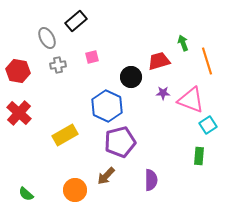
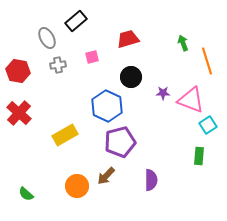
red trapezoid: moved 31 px left, 22 px up
orange circle: moved 2 px right, 4 px up
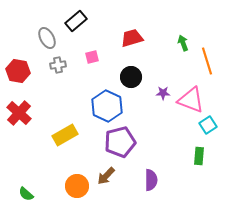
red trapezoid: moved 4 px right, 1 px up
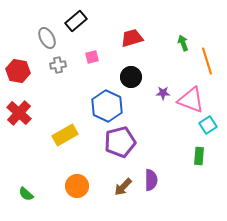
brown arrow: moved 17 px right, 11 px down
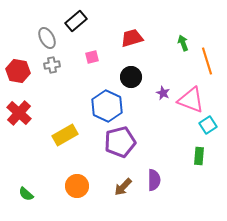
gray cross: moved 6 px left
purple star: rotated 24 degrees clockwise
purple semicircle: moved 3 px right
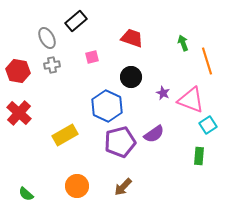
red trapezoid: rotated 35 degrees clockwise
purple semicircle: moved 46 px up; rotated 55 degrees clockwise
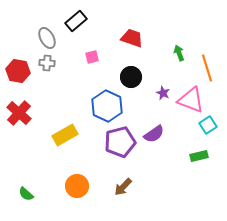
green arrow: moved 4 px left, 10 px down
orange line: moved 7 px down
gray cross: moved 5 px left, 2 px up; rotated 14 degrees clockwise
green rectangle: rotated 72 degrees clockwise
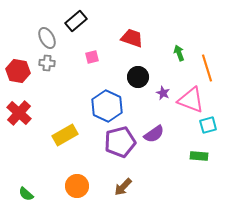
black circle: moved 7 px right
cyan square: rotated 18 degrees clockwise
green rectangle: rotated 18 degrees clockwise
